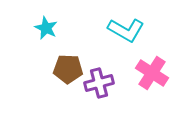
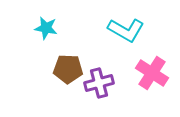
cyan star: rotated 15 degrees counterclockwise
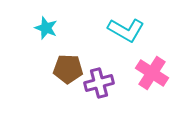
cyan star: rotated 10 degrees clockwise
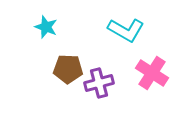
cyan star: moved 1 px up
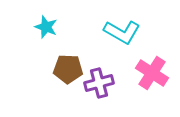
cyan L-shape: moved 4 px left, 2 px down
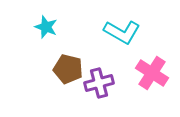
brown pentagon: rotated 12 degrees clockwise
